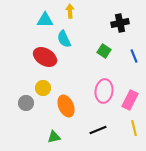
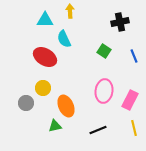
black cross: moved 1 px up
green triangle: moved 1 px right, 11 px up
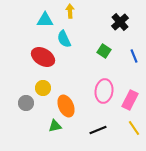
black cross: rotated 30 degrees counterclockwise
red ellipse: moved 2 px left
yellow line: rotated 21 degrees counterclockwise
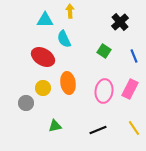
pink rectangle: moved 11 px up
orange ellipse: moved 2 px right, 23 px up; rotated 15 degrees clockwise
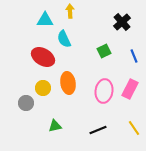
black cross: moved 2 px right
green square: rotated 32 degrees clockwise
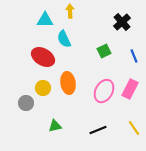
pink ellipse: rotated 20 degrees clockwise
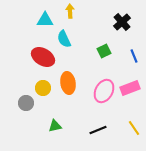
pink rectangle: moved 1 px up; rotated 42 degrees clockwise
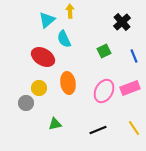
cyan triangle: moved 2 px right; rotated 42 degrees counterclockwise
yellow circle: moved 4 px left
green triangle: moved 2 px up
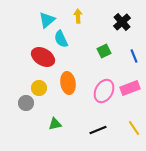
yellow arrow: moved 8 px right, 5 px down
cyan semicircle: moved 3 px left
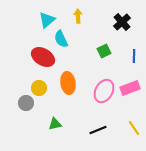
blue line: rotated 24 degrees clockwise
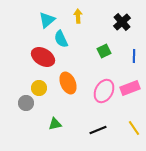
orange ellipse: rotated 15 degrees counterclockwise
